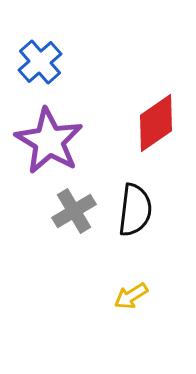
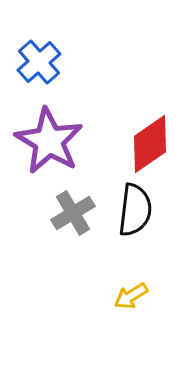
blue cross: moved 1 px left
red diamond: moved 6 px left, 21 px down
gray cross: moved 1 px left, 2 px down
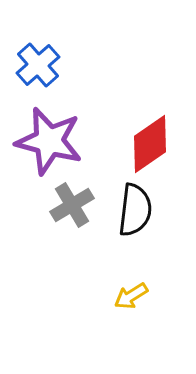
blue cross: moved 1 px left, 3 px down
purple star: rotated 16 degrees counterclockwise
gray cross: moved 1 px left, 8 px up
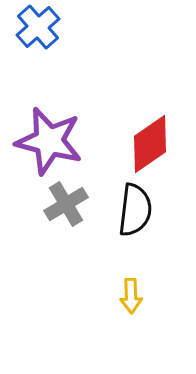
blue cross: moved 38 px up
gray cross: moved 6 px left, 1 px up
yellow arrow: rotated 60 degrees counterclockwise
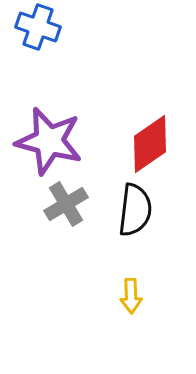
blue cross: rotated 30 degrees counterclockwise
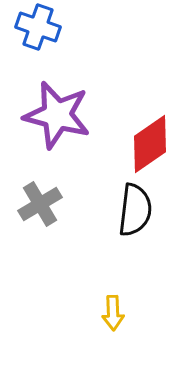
purple star: moved 8 px right, 26 px up
gray cross: moved 26 px left
yellow arrow: moved 18 px left, 17 px down
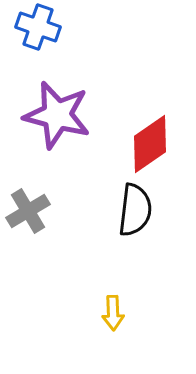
gray cross: moved 12 px left, 7 px down
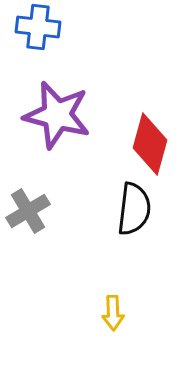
blue cross: rotated 12 degrees counterclockwise
red diamond: rotated 40 degrees counterclockwise
black semicircle: moved 1 px left, 1 px up
